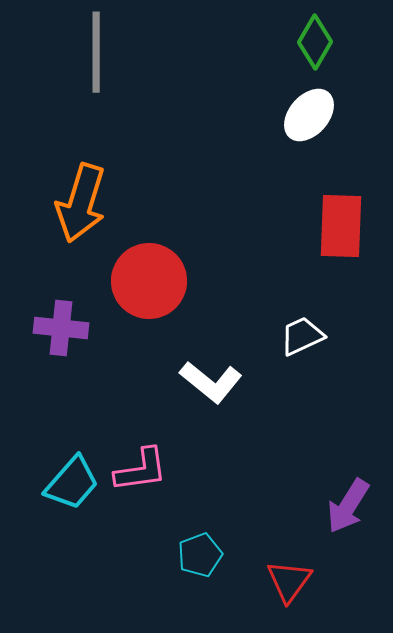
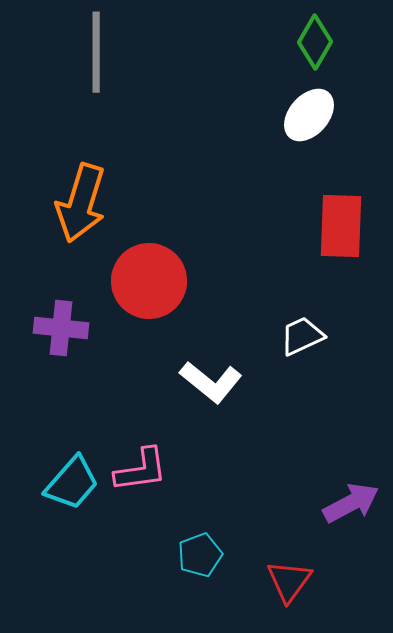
purple arrow: moved 3 px right, 3 px up; rotated 150 degrees counterclockwise
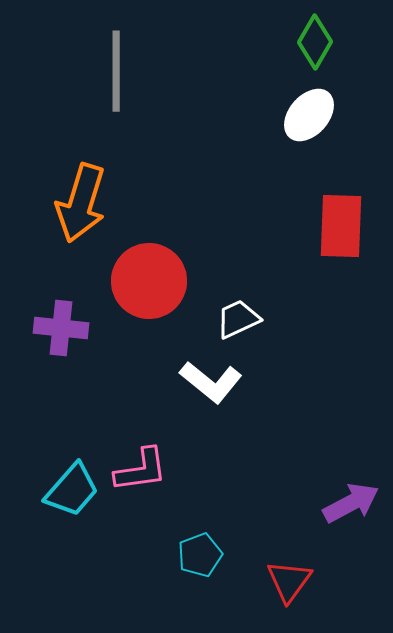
gray line: moved 20 px right, 19 px down
white trapezoid: moved 64 px left, 17 px up
cyan trapezoid: moved 7 px down
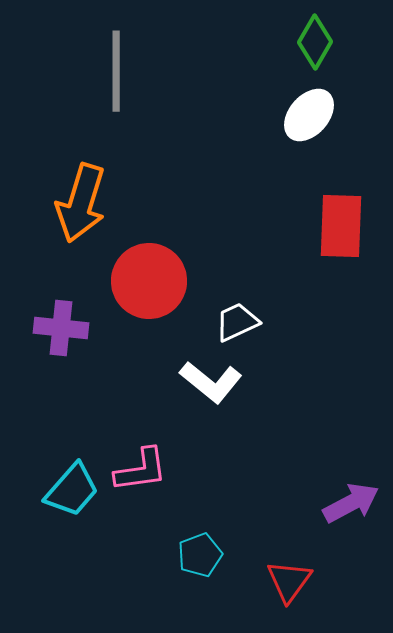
white trapezoid: moved 1 px left, 3 px down
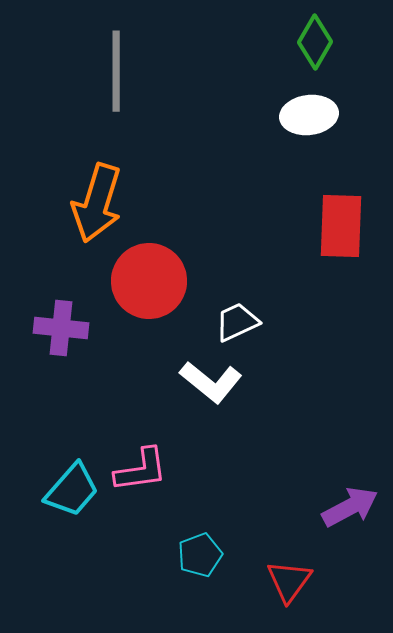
white ellipse: rotated 42 degrees clockwise
orange arrow: moved 16 px right
purple arrow: moved 1 px left, 4 px down
